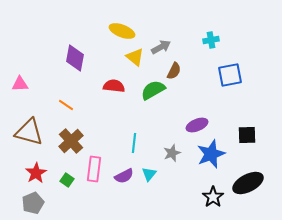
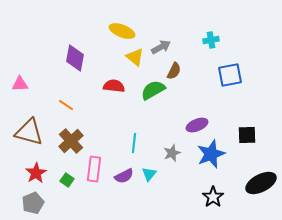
black ellipse: moved 13 px right
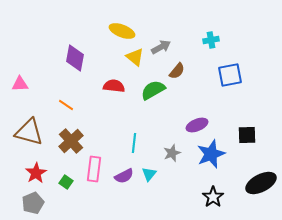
brown semicircle: moved 3 px right; rotated 12 degrees clockwise
green square: moved 1 px left, 2 px down
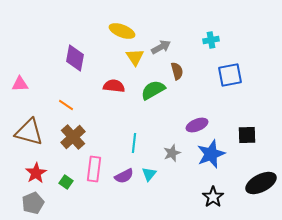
yellow triangle: rotated 18 degrees clockwise
brown semicircle: rotated 54 degrees counterclockwise
brown cross: moved 2 px right, 4 px up
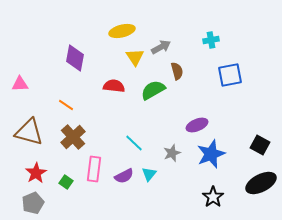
yellow ellipse: rotated 35 degrees counterclockwise
black square: moved 13 px right, 10 px down; rotated 30 degrees clockwise
cyan line: rotated 54 degrees counterclockwise
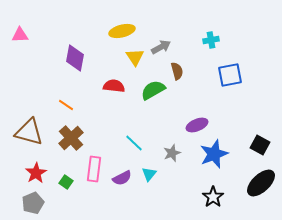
pink triangle: moved 49 px up
brown cross: moved 2 px left, 1 px down
blue star: moved 3 px right
purple semicircle: moved 2 px left, 2 px down
black ellipse: rotated 16 degrees counterclockwise
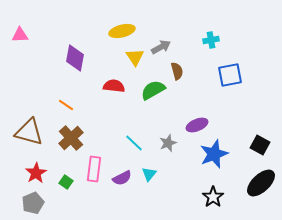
gray star: moved 4 px left, 10 px up
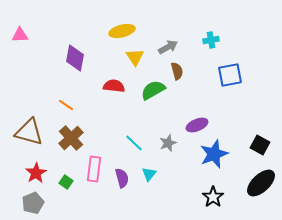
gray arrow: moved 7 px right
purple semicircle: rotated 78 degrees counterclockwise
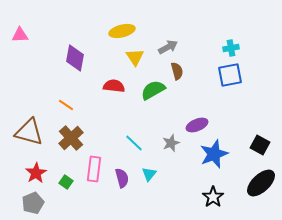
cyan cross: moved 20 px right, 8 px down
gray star: moved 3 px right
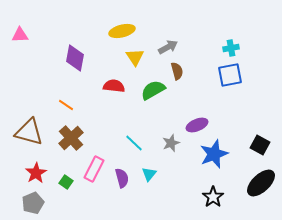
pink rectangle: rotated 20 degrees clockwise
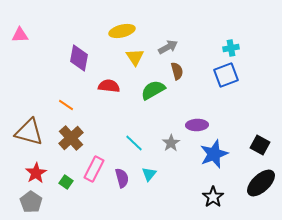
purple diamond: moved 4 px right
blue square: moved 4 px left; rotated 10 degrees counterclockwise
red semicircle: moved 5 px left
purple ellipse: rotated 20 degrees clockwise
gray star: rotated 12 degrees counterclockwise
gray pentagon: moved 2 px left, 1 px up; rotated 15 degrees counterclockwise
